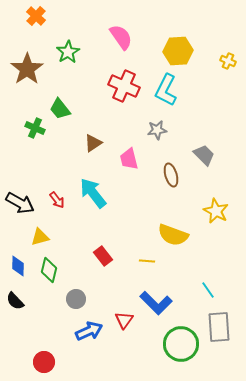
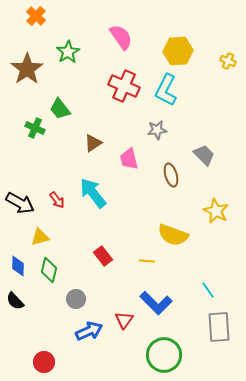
green circle: moved 17 px left, 11 px down
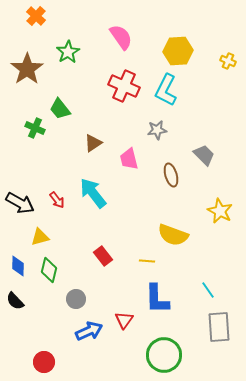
yellow star: moved 4 px right
blue L-shape: moved 1 px right, 4 px up; rotated 44 degrees clockwise
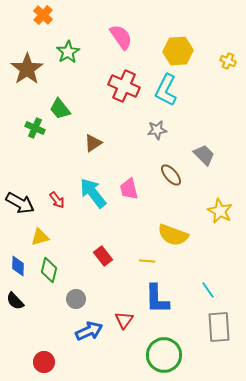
orange cross: moved 7 px right, 1 px up
pink trapezoid: moved 30 px down
brown ellipse: rotated 25 degrees counterclockwise
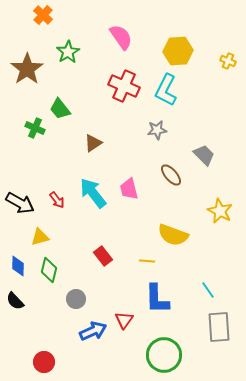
blue arrow: moved 4 px right
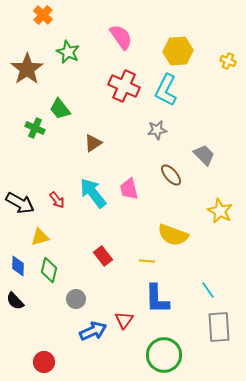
green star: rotated 15 degrees counterclockwise
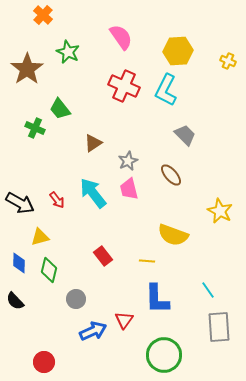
gray star: moved 29 px left, 31 px down; rotated 18 degrees counterclockwise
gray trapezoid: moved 19 px left, 20 px up
blue diamond: moved 1 px right, 3 px up
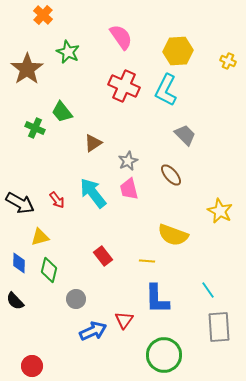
green trapezoid: moved 2 px right, 3 px down
red circle: moved 12 px left, 4 px down
